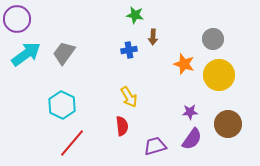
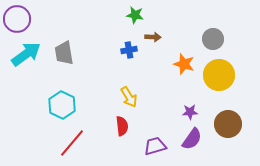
brown arrow: rotated 91 degrees counterclockwise
gray trapezoid: rotated 45 degrees counterclockwise
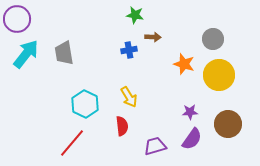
cyan arrow: rotated 16 degrees counterclockwise
cyan hexagon: moved 23 px right, 1 px up
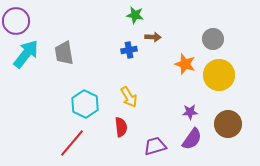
purple circle: moved 1 px left, 2 px down
orange star: moved 1 px right
red semicircle: moved 1 px left, 1 px down
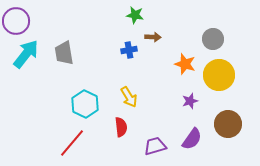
purple star: moved 11 px up; rotated 14 degrees counterclockwise
